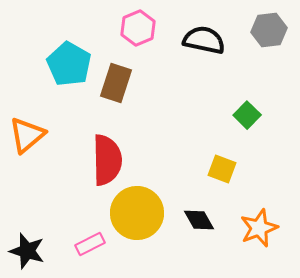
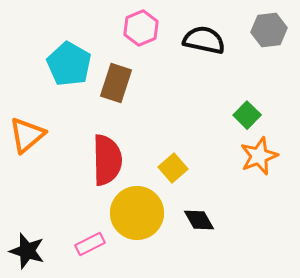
pink hexagon: moved 3 px right
yellow square: moved 49 px left, 1 px up; rotated 28 degrees clockwise
orange star: moved 72 px up
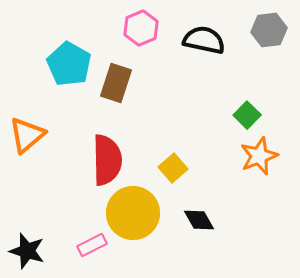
yellow circle: moved 4 px left
pink rectangle: moved 2 px right, 1 px down
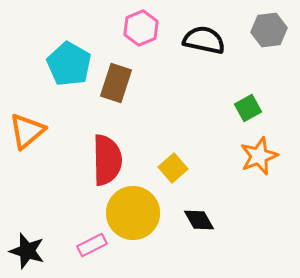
green square: moved 1 px right, 7 px up; rotated 16 degrees clockwise
orange triangle: moved 4 px up
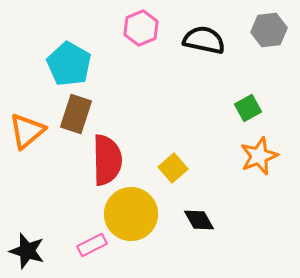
brown rectangle: moved 40 px left, 31 px down
yellow circle: moved 2 px left, 1 px down
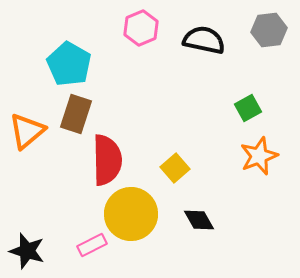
yellow square: moved 2 px right
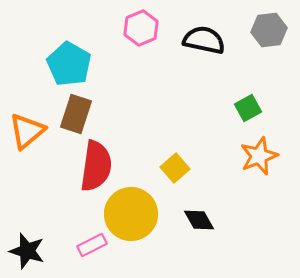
red semicircle: moved 11 px left, 6 px down; rotated 9 degrees clockwise
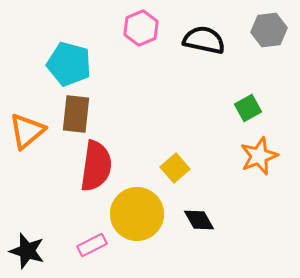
cyan pentagon: rotated 15 degrees counterclockwise
brown rectangle: rotated 12 degrees counterclockwise
yellow circle: moved 6 px right
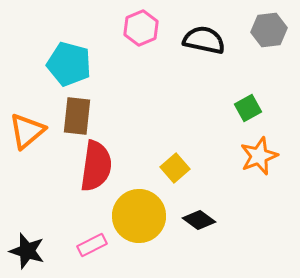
brown rectangle: moved 1 px right, 2 px down
yellow circle: moved 2 px right, 2 px down
black diamond: rotated 24 degrees counterclockwise
